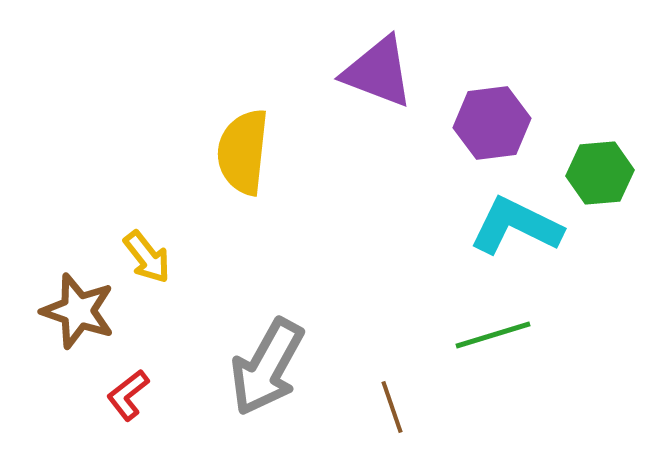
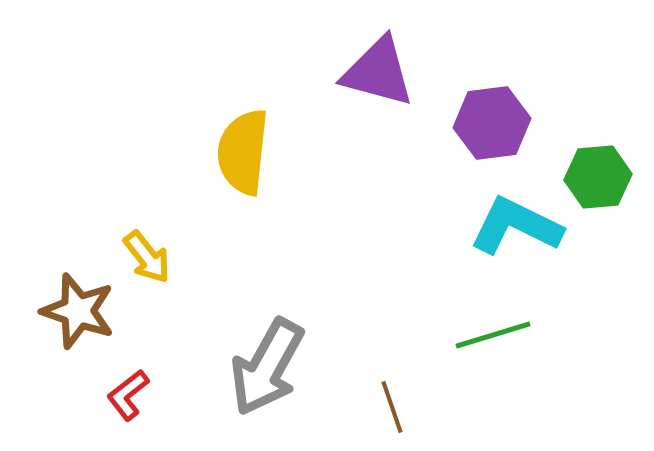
purple triangle: rotated 6 degrees counterclockwise
green hexagon: moved 2 px left, 4 px down
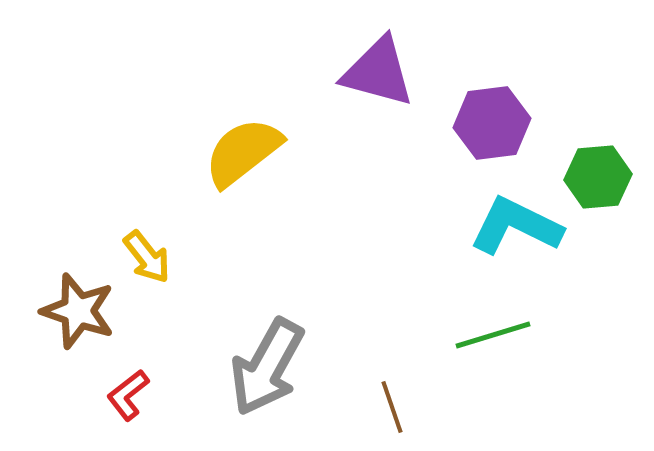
yellow semicircle: rotated 46 degrees clockwise
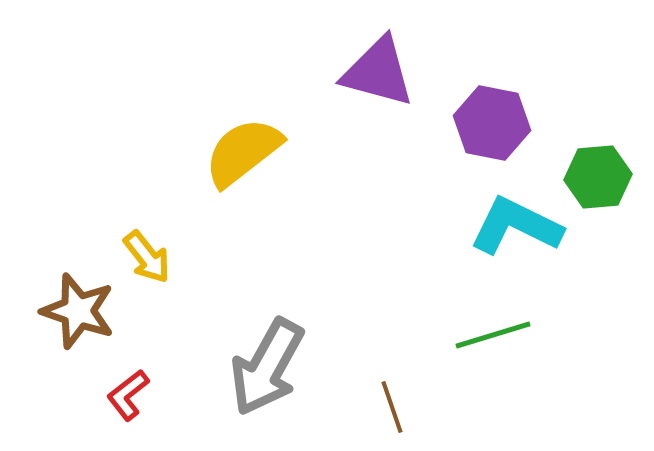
purple hexagon: rotated 18 degrees clockwise
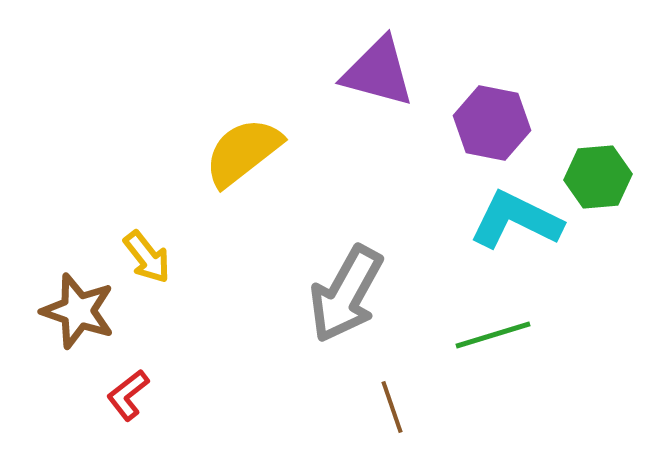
cyan L-shape: moved 6 px up
gray arrow: moved 79 px right, 73 px up
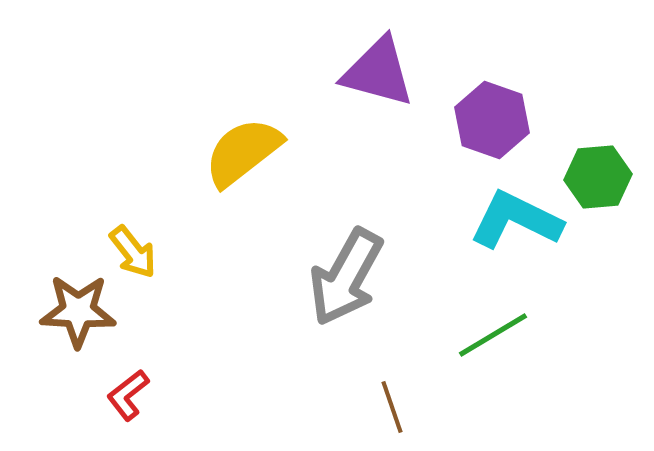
purple hexagon: moved 3 px up; rotated 8 degrees clockwise
yellow arrow: moved 14 px left, 5 px up
gray arrow: moved 17 px up
brown star: rotated 16 degrees counterclockwise
green line: rotated 14 degrees counterclockwise
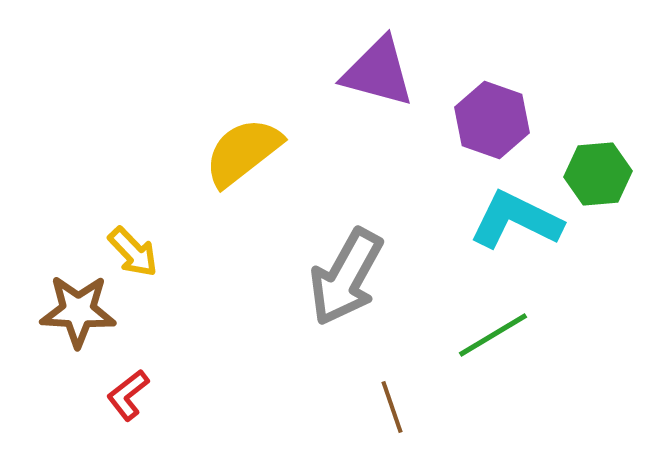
green hexagon: moved 3 px up
yellow arrow: rotated 6 degrees counterclockwise
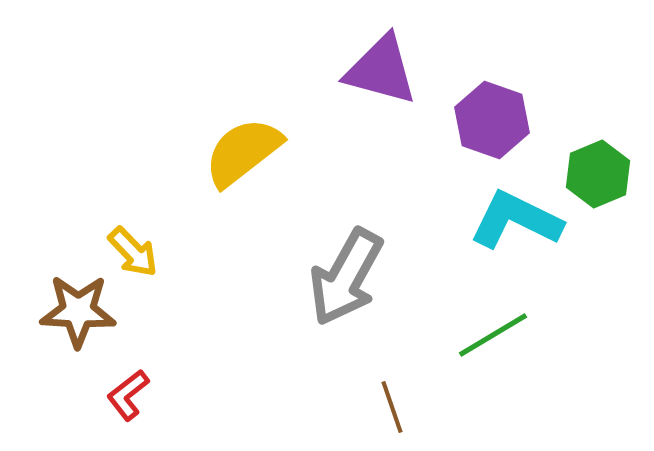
purple triangle: moved 3 px right, 2 px up
green hexagon: rotated 18 degrees counterclockwise
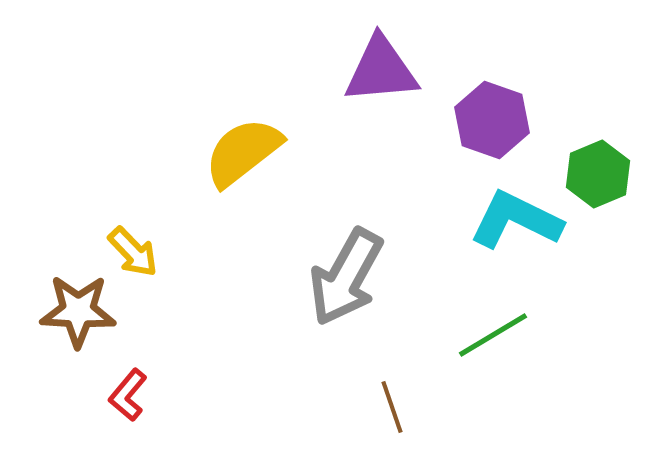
purple triangle: rotated 20 degrees counterclockwise
red L-shape: rotated 12 degrees counterclockwise
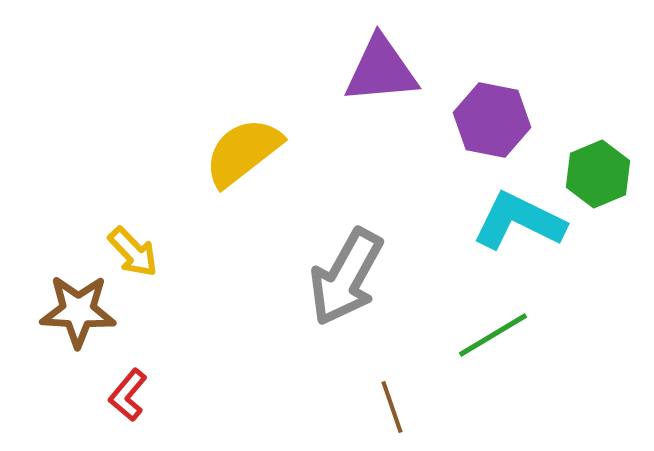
purple hexagon: rotated 8 degrees counterclockwise
cyan L-shape: moved 3 px right, 1 px down
